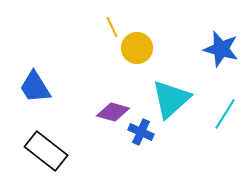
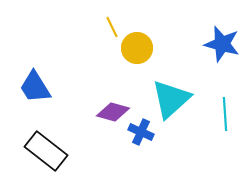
blue star: moved 1 px right, 5 px up
cyan line: rotated 36 degrees counterclockwise
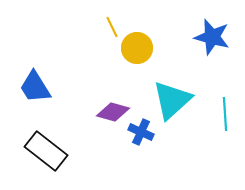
blue star: moved 10 px left, 7 px up
cyan triangle: moved 1 px right, 1 px down
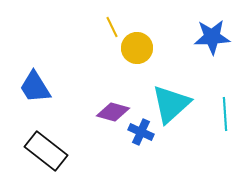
blue star: rotated 18 degrees counterclockwise
cyan triangle: moved 1 px left, 4 px down
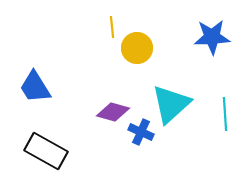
yellow line: rotated 20 degrees clockwise
black rectangle: rotated 9 degrees counterclockwise
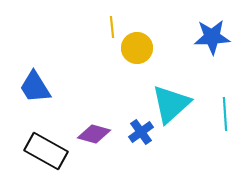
purple diamond: moved 19 px left, 22 px down
blue cross: rotated 30 degrees clockwise
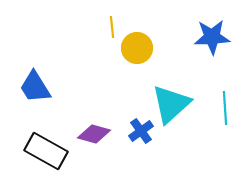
cyan line: moved 6 px up
blue cross: moved 1 px up
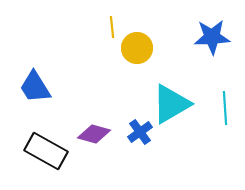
cyan triangle: rotated 12 degrees clockwise
blue cross: moved 1 px left, 1 px down
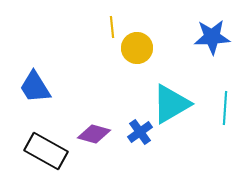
cyan line: rotated 8 degrees clockwise
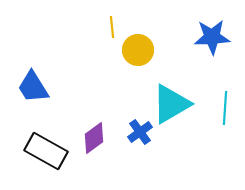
yellow circle: moved 1 px right, 2 px down
blue trapezoid: moved 2 px left
purple diamond: moved 4 px down; rotated 52 degrees counterclockwise
